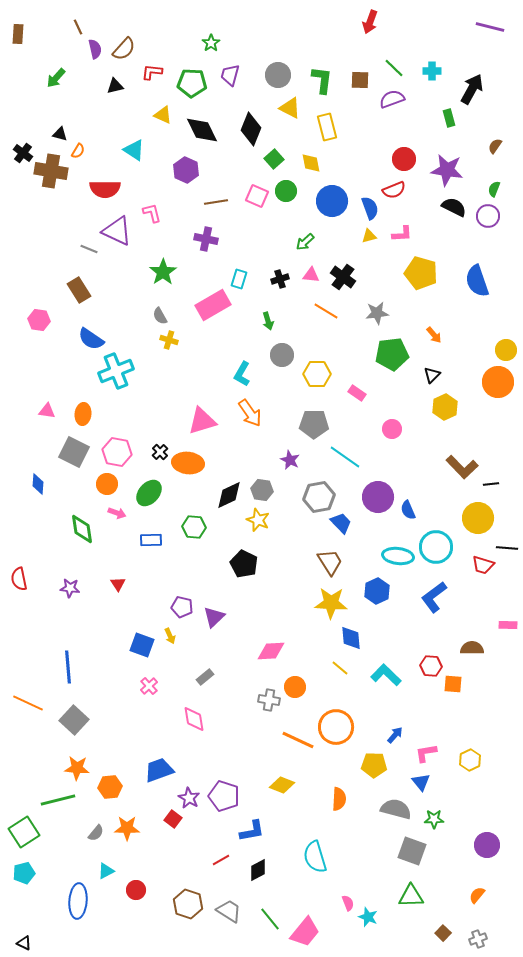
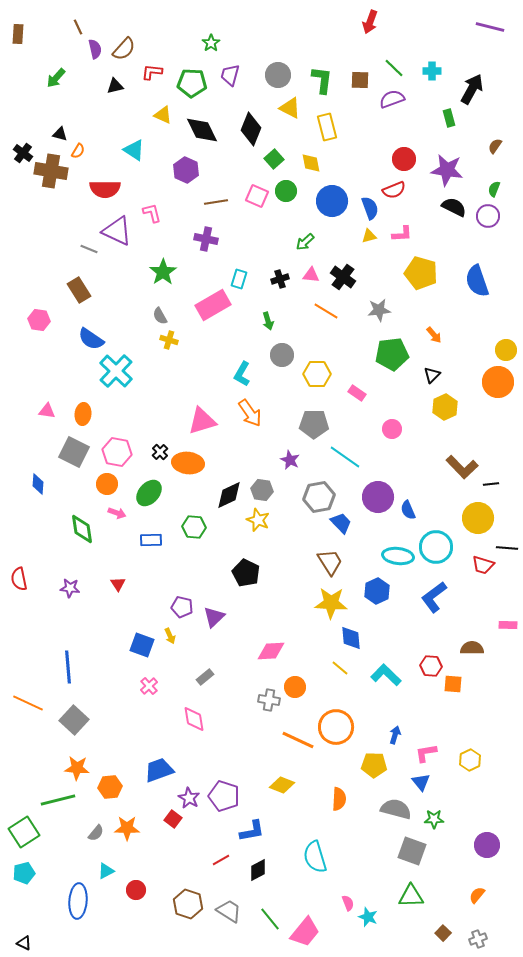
gray star at (377, 313): moved 2 px right, 3 px up
cyan cross at (116, 371): rotated 24 degrees counterclockwise
black pentagon at (244, 564): moved 2 px right, 9 px down
blue arrow at (395, 735): rotated 24 degrees counterclockwise
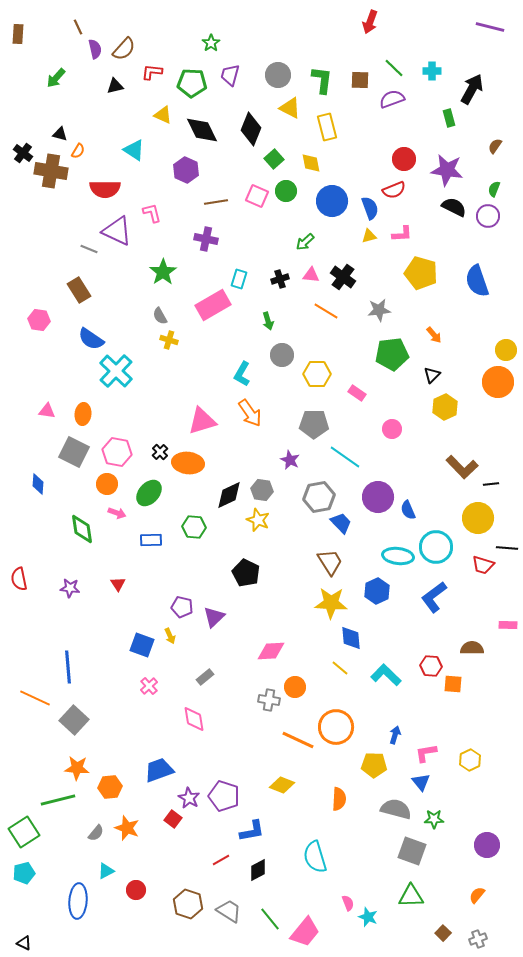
orange line at (28, 703): moved 7 px right, 5 px up
orange star at (127, 828): rotated 20 degrees clockwise
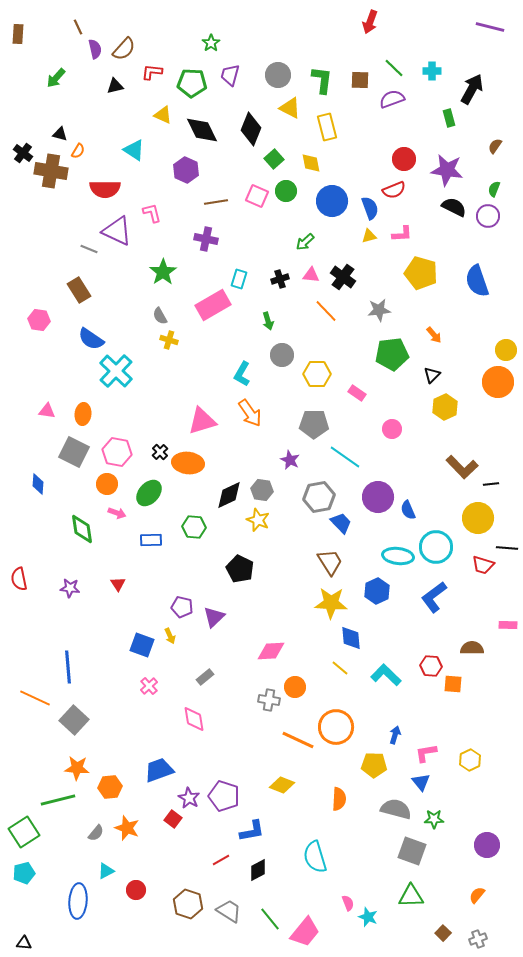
orange line at (326, 311): rotated 15 degrees clockwise
black pentagon at (246, 573): moved 6 px left, 4 px up
black triangle at (24, 943): rotated 21 degrees counterclockwise
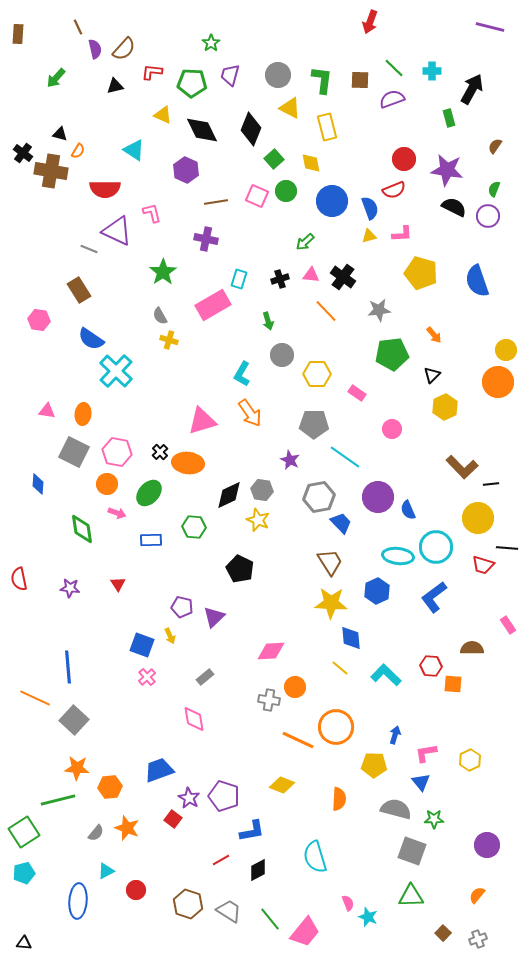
pink rectangle at (508, 625): rotated 54 degrees clockwise
pink cross at (149, 686): moved 2 px left, 9 px up
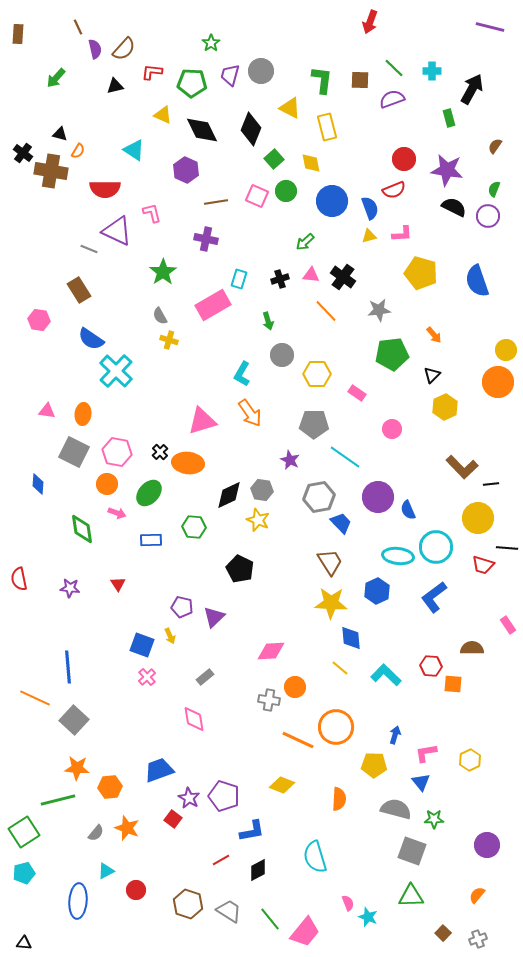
gray circle at (278, 75): moved 17 px left, 4 px up
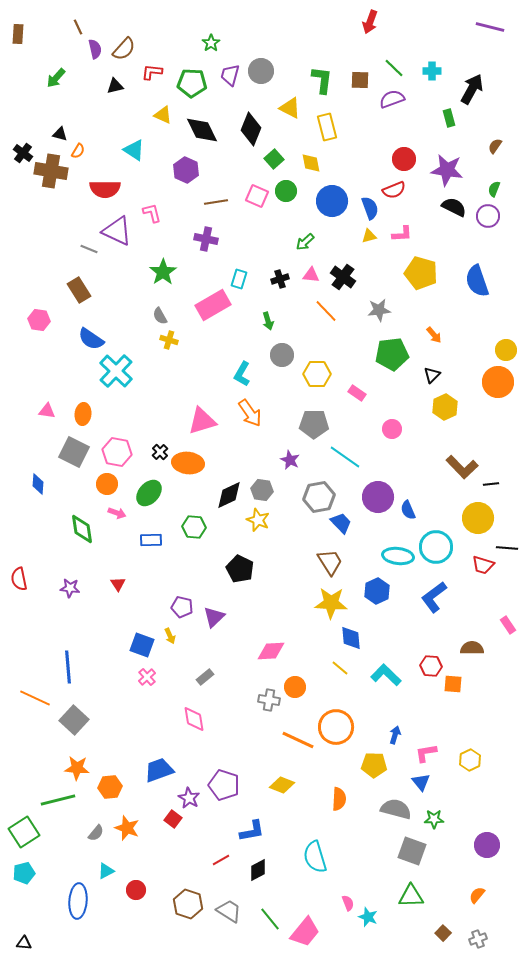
purple pentagon at (224, 796): moved 11 px up
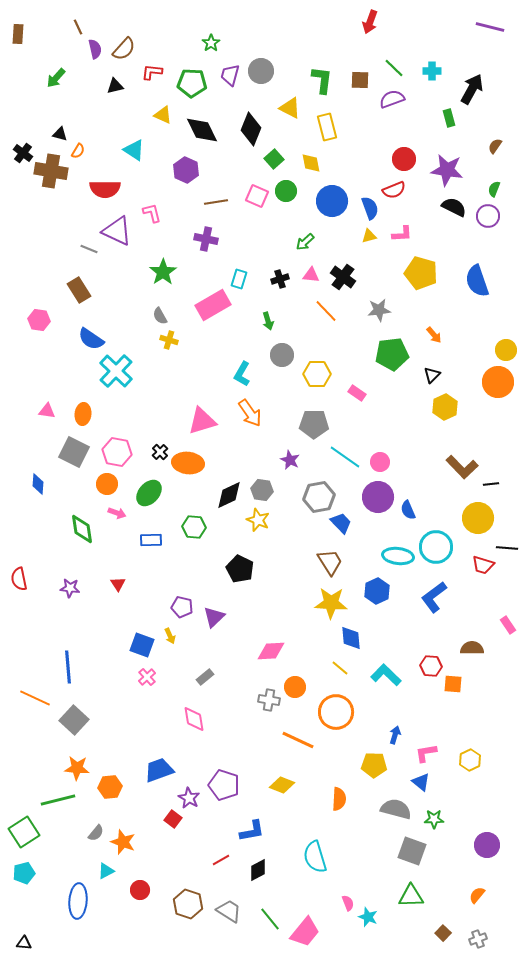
pink circle at (392, 429): moved 12 px left, 33 px down
orange circle at (336, 727): moved 15 px up
blue triangle at (421, 782): rotated 12 degrees counterclockwise
orange star at (127, 828): moved 4 px left, 14 px down
red circle at (136, 890): moved 4 px right
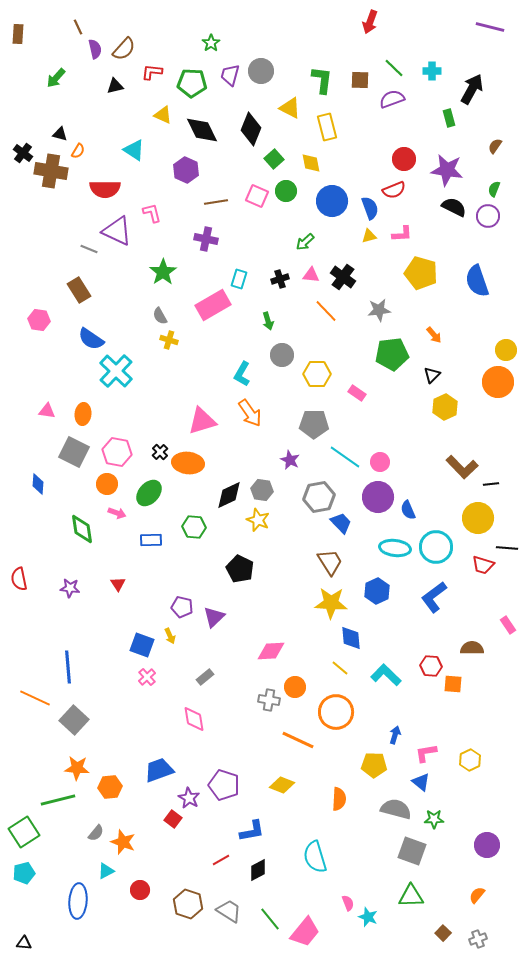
cyan ellipse at (398, 556): moved 3 px left, 8 px up
